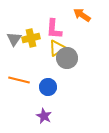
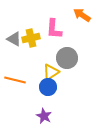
gray triangle: rotated 35 degrees counterclockwise
yellow triangle: moved 6 px left, 24 px down
orange line: moved 4 px left
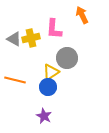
orange arrow: rotated 30 degrees clockwise
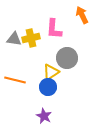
gray triangle: rotated 21 degrees counterclockwise
